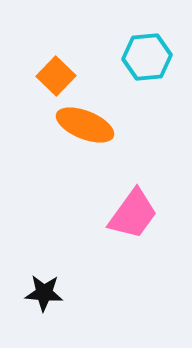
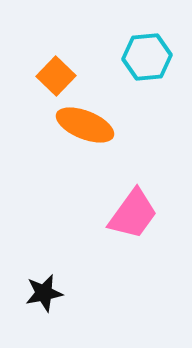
black star: rotated 15 degrees counterclockwise
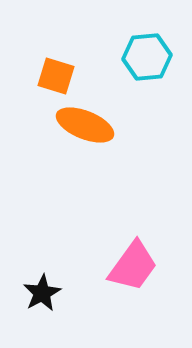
orange square: rotated 27 degrees counterclockwise
pink trapezoid: moved 52 px down
black star: moved 2 px left; rotated 18 degrees counterclockwise
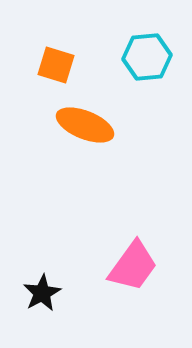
orange square: moved 11 px up
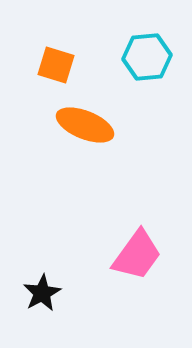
pink trapezoid: moved 4 px right, 11 px up
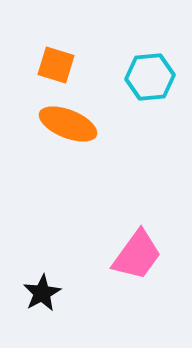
cyan hexagon: moved 3 px right, 20 px down
orange ellipse: moved 17 px left, 1 px up
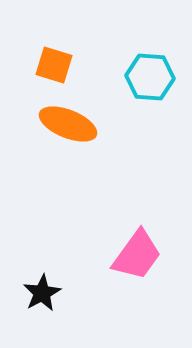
orange square: moved 2 px left
cyan hexagon: rotated 9 degrees clockwise
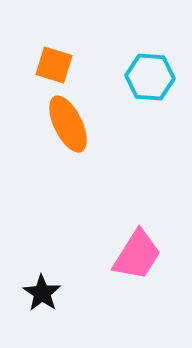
orange ellipse: rotated 42 degrees clockwise
pink trapezoid: rotated 4 degrees counterclockwise
black star: rotated 9 degrees counterclockwise
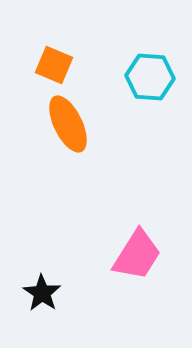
orange square: rotated 6 degrees clockwise
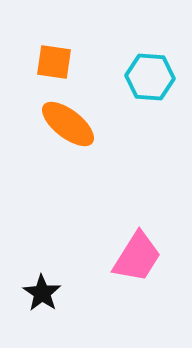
orange square: moved 3 px up; rotated 15 degrees counterclockwise
orange ellipse: rotated 26 degrees counterclockwise
pink trapezoid: moved 2 px down
